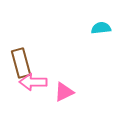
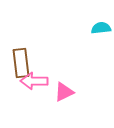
brown rectangle: rotated 8 degrees clockwise
pink arrow: moved 1 px right, 1 px up
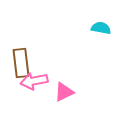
cyan semicircle: rotated 18 degrees clockwise
pink arrow: rotated 12 degrees counterclockwise
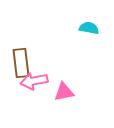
cyan semicircle: moved 12 px left
pink triangle: rotated 15 degrees clockwise
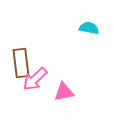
pink arrow: moved 1 px right, 2 px up; rotated 32 degrees counterclockwise
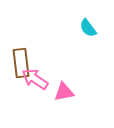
cyan semicircle: moved 1 px left; rotated 138 degrees counterclockwise
pink arrow: rotated 76 degrees clockwise
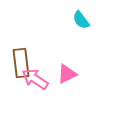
cyan semicircle: moved 7 px left, 8 px up
pink triangle: moved 3 px right, 18 px up; rotated 15 degrees counterclockwise
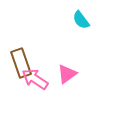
brown rectangle: rotated 12 degrees counterclockwise
pink triangle: rotated 10 degrees counterclockwise
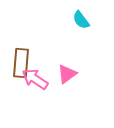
brown rectangle: rotated 24 degrees clockwise
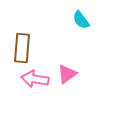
brown rectangle: moved 1 px right, 15 px up
pink arrow: rotated 24 degrees counterclockwise
